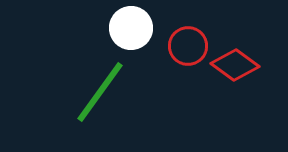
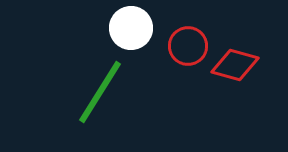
red diamond: rotated 21 degrees counterclockwise
green line: rotated 4 degrees counterclockwise
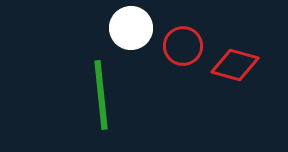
red circle: moved 5 px left
green line: moved 1 px right, 3 px down; rotated 38 degrees counterclockwise
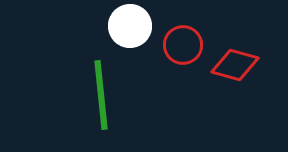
white circle: moved 1 px left, 2 px up
red circle: moved 1 px up
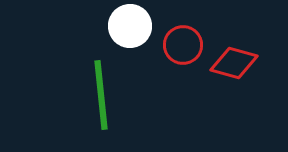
red diamond: moved 1 px left, 2 px up
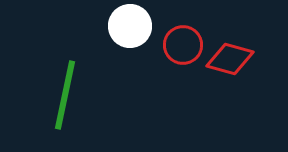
red diamond: moved 4 px left, 4 px up
green line: moved 36 px left; rotated 18 degrees clockwise
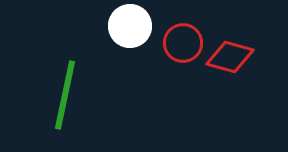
red circle: moved 2 px up
red diamond: moved 2 px up
